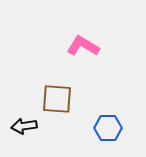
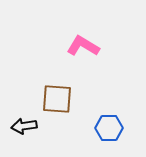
blue hexagon: moved 1 px right
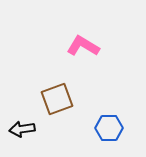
brown square: rotated 24 degrees counterclockwise
black arrow: moved 2 px left, 3 px down
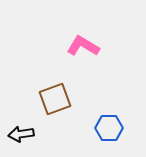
brown square: moved 2 px left
black arrow: moved 1 px left, 5 px down
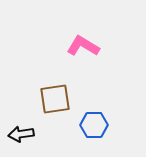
brown square: rotated 12 degrees clockwise
blue hexagon: moved 15 px left, 3 px up
